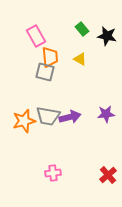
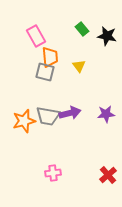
yellow triangle: moved 1 px left, 7 px down; rotated 24 degrees clockwise
purple arrow: moved 4 px up
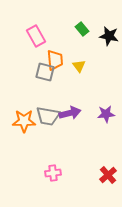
black star: moved 2 px right
orange trapezoid: moved 5 px right, 3 px down
orange star: rotated 15 degrees clockwise
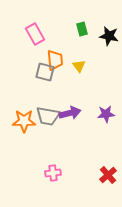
green rectangle: rotated 24 degrees clockwise
pink rectangle: moved 1 px left, 2 px up
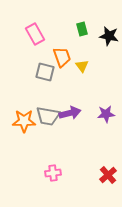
orange trapezoid: moved 7 px right, 3 px up; rotated 15 degrees counterclockwise
yellow triangle: moved 3 px right
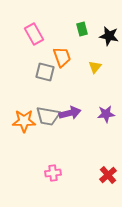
pink rectangle: moved 1 px left
yellow triangle: moved 13 px right, 1 px down; rotated 16 degrees clockwise
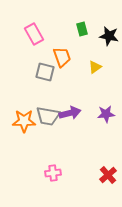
yellow triangle: rotated 16 degrees clockwise
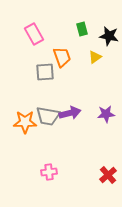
yellow triangle: moved 10 px up
gray square: rotated 18 degrees counterclockwise
orange star: moved 1 px right, 1 px down
pink cross: moved 4 px left, 1 px up
